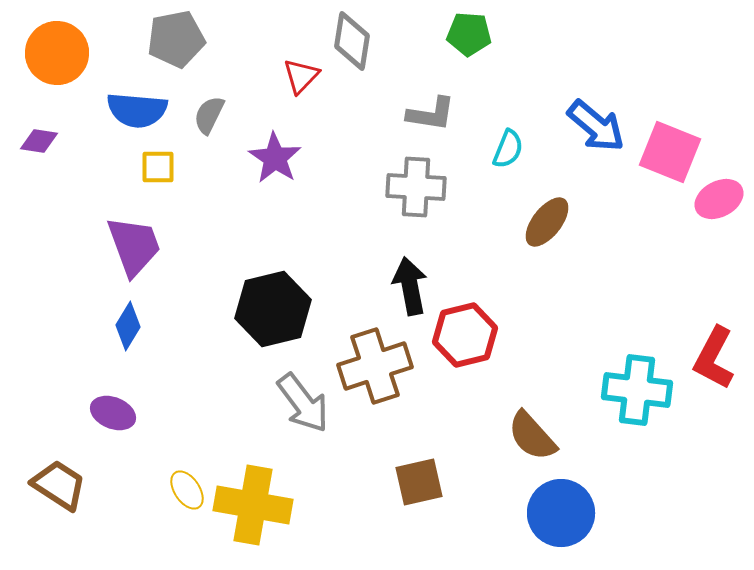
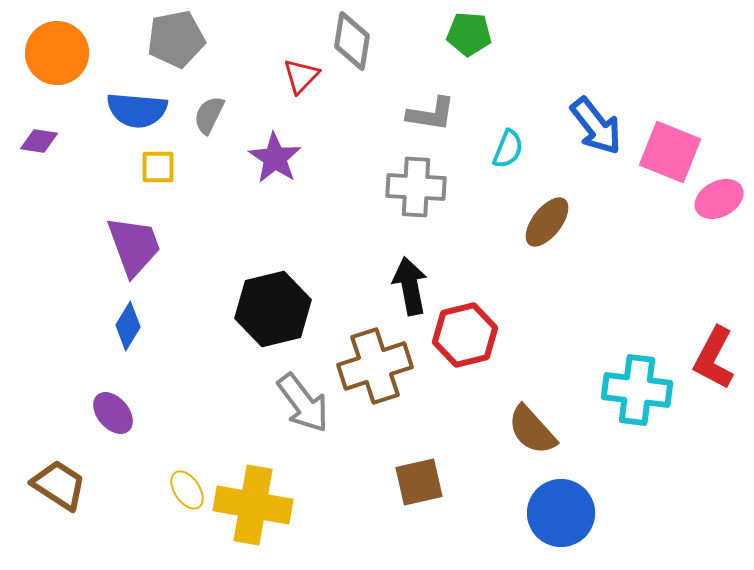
blue arrow: rotated 12 degrees clockwise
purple ellipse: rotated 27 degrees clockwise
brown semicircle: moved 6 px up
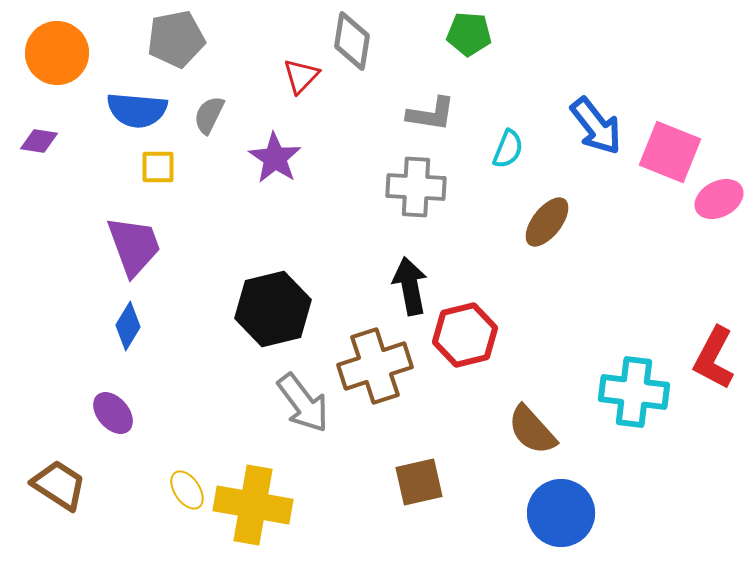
cyan cross: moved 3 px left, 2 px down
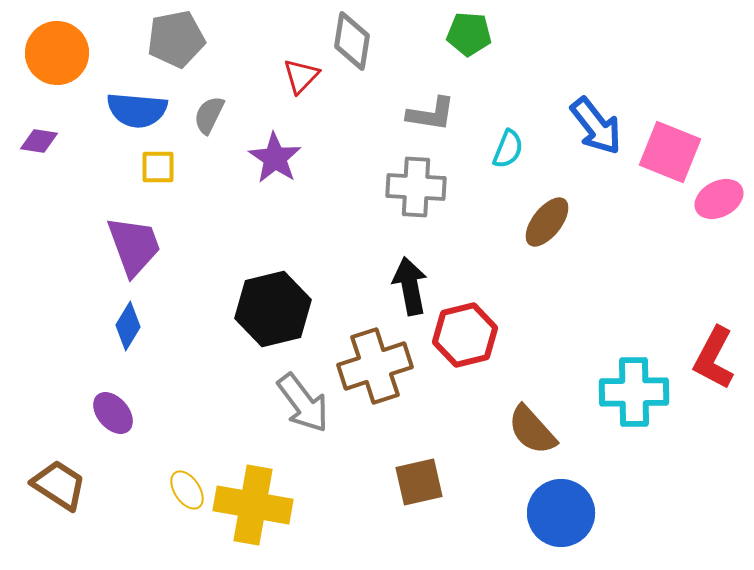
cyan cross: rotated 8 degrees counterclockwise
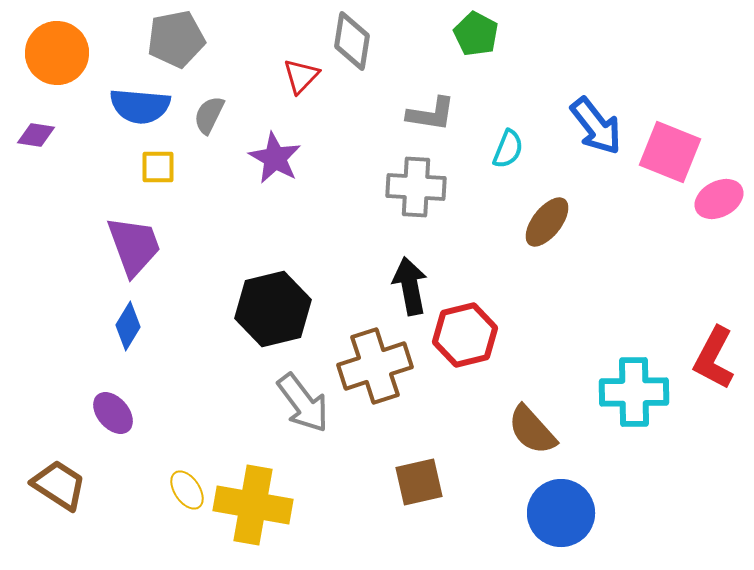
green pentagon: moved 7 px right; rotated 24 degrees clockwise
blue semicircle: moved 3 px right, 4 px up
purple diamond: moved 3 px left, 6 px up
purple star: rotated 4 degrees counterclockwise
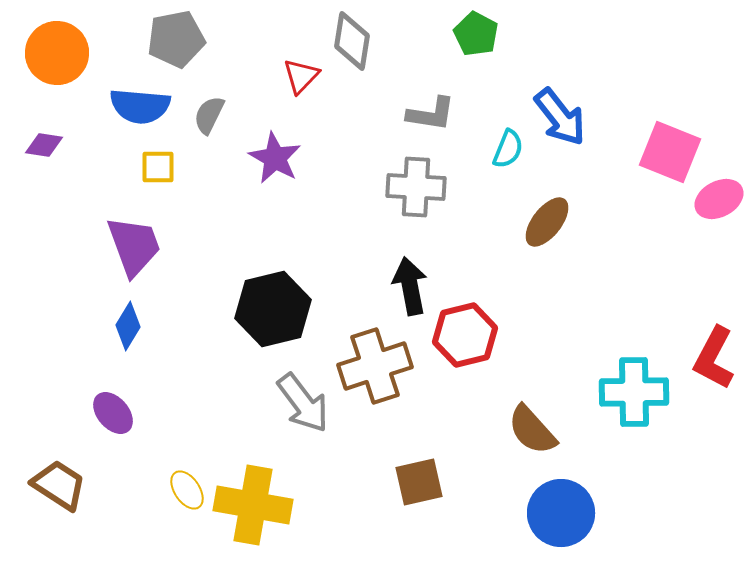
blue arrow: moved 36 px left, 9 px up
purple diamond: moved 8 px right, 10 px down
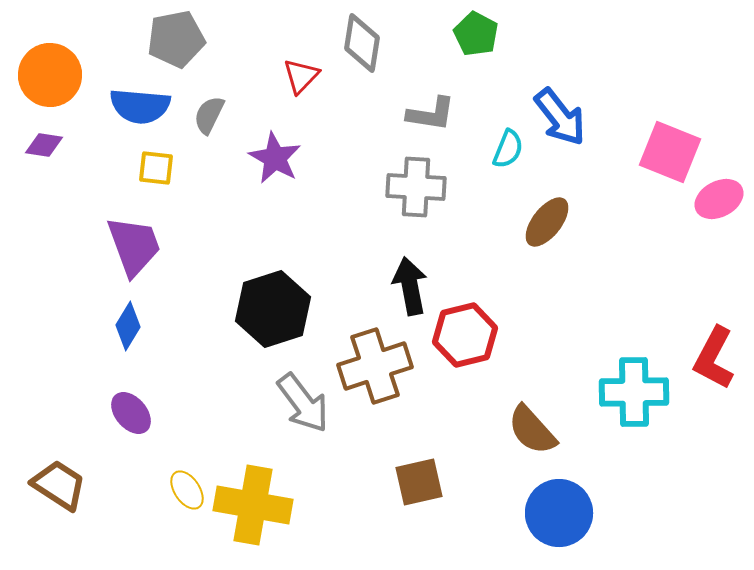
gray diamond: moved 10 px right, 2 px down
orange circle: moved 7 px left, 22 px down
yellow square: moved 2 px left, 1 px down; rotated 6 degrees clockwise
black hexagon: rotated 4 degrees counterclockwise
purple ellipse: moved 18 px right
blue circle: moved 2 px left
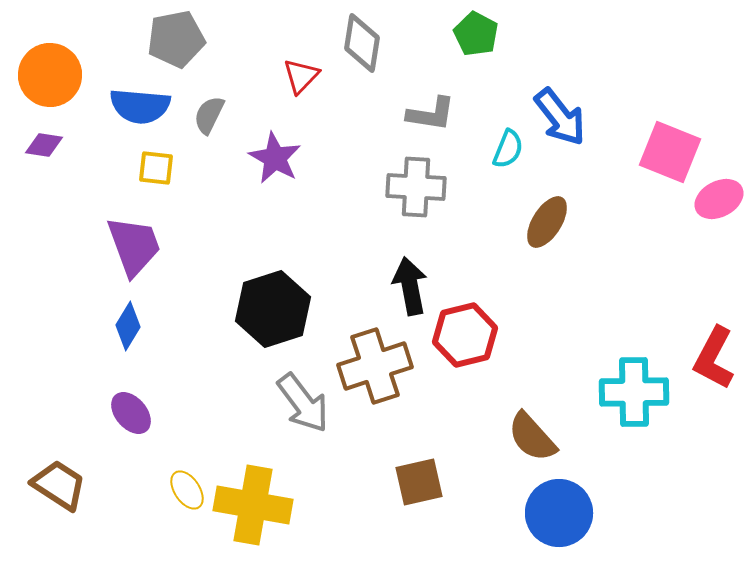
brown ellipse: rotated 6 degrees counterclockwise
brown semicircle: moved 7 px down
